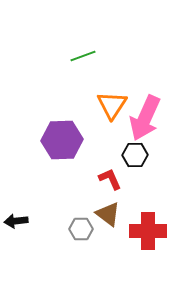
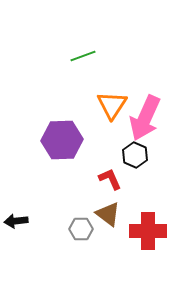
black hexagon: rotated 25 degrees clockwise
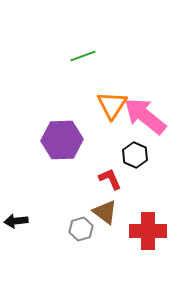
pink arrow: moved 2 px up; rotated 105 degrees clockwise
brown triangle: moved 3 px left, 2 px up
gray hexagon: rotated 15 degrees counterclockwise
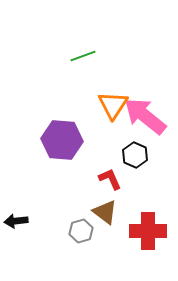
orange triangle: moved 1 px right
purple hexagon: rotated 6 degrees clockwise
gray hexagon: moved 2 px down
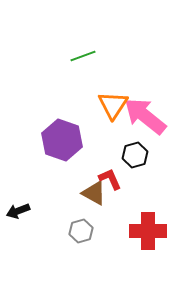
purple hexagon: rotated 15 degrees clockwise
black hexagon: rotated 20 degrees clockwise
brown triangle: moved 11 px left, 19 px up; rotated 8 degrees counterclockwise
black arrow: moved 2 px right, 10 px up; rotated 15 degrees counterclockwise
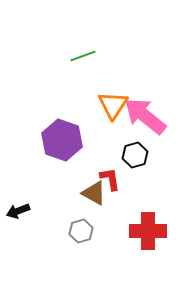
red L-shape: rotated 15 degrees clockwise
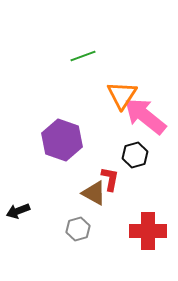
orange triangle: moved 9 px right, 10 px up
red L-shape: rotated 20 degrees clockwise
gray hexagon: moved 3 px left, 2 px up
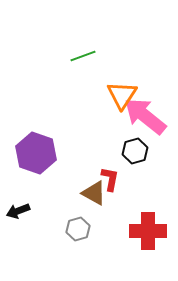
purple hexagon: moved 26 px left, 13 px down
black hexagon: moved 4 px up
